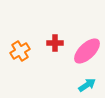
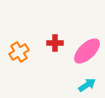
orange cross: moved 1 px left, 1 px down
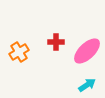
red cross: moved 1 px right, 1 px up
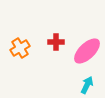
orange cross: moved 1 px right, 4 px up
cyan arrow: rotated 30 degrees counterclockwise
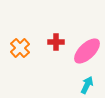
orange cross: rotated 12 degrees counterclockwise
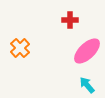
red cross: moved 14 px right, 22 px up
cyan arrow: rotated 66 degrees counterclockwise
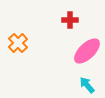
orange cross: moved 2 px left, 5 px up
